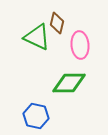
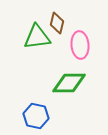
green triangle: rotated 32 degrees counterclockwise
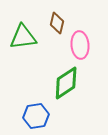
green triangle: moved 14 px left
green diamond: moved 3 px left; rotated 32 degrees counterclockwise
blue hexagon: rotated 20 degrees counterclockwise
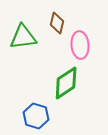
blue hexagon: rotated 25 degrees clockwise
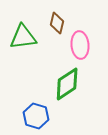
green diamond: moved 1 px right, 1 px down
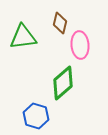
brown diamond: moved 3 px right
green diamond: moved 4 px left, 1 px up; rotated 8 degrees counterclockwise
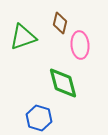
green triangle: rotated 12 degrees counterclockwise
green diamond: rotated 64 degrees counterclockwise
blue hexagon: moved 3 px right, 2 px down
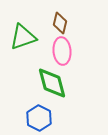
pink ellipse: moved 18 px left, 6 px down
green diamond: moved 11 px left
blue hexagon: rotated 10 degrees clockwise
